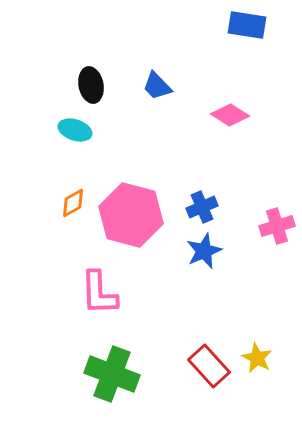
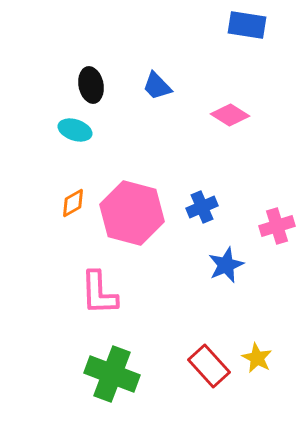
pink hexagon: moved 1 px right, 2 px up
blue star: moved 22 px right, 14 px down
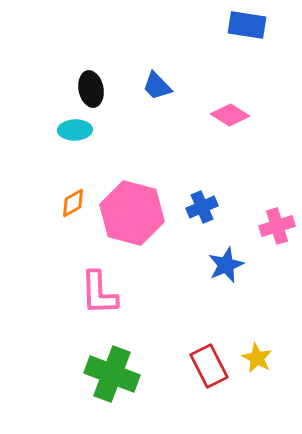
black ellipse: moved 4 px down
cyan ellipse: rotated 20 degrees counterclockwise
red rectangle: rotated 15 degrees clockwise
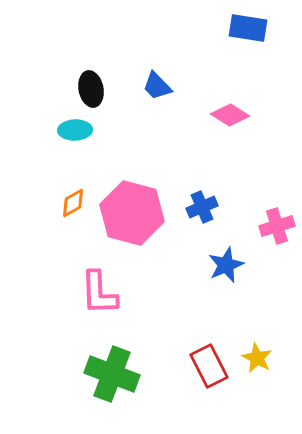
blue rectangle: moved 1 px right, 3 px down
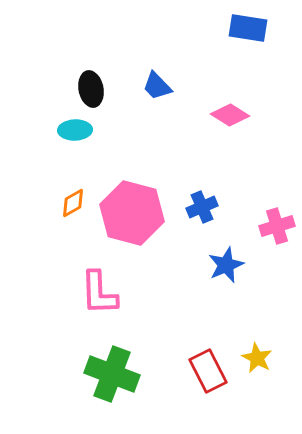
red rectangle: moved 1 px left, 5 px down
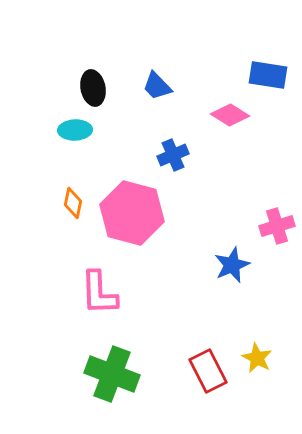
blue rectangle: moved 20 px right, 47 px down
black ellipse: moved 2 px right, 1 px up
orange diamond: rotated 48 degrees counterclockwise
blue cross: moved 29 px left, 52 px up
blue star: moved 6 px right
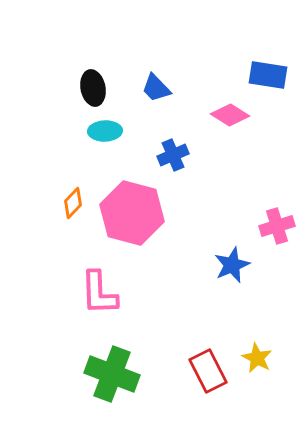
blue trapezoid: moved 1 px left, 2 px down
cyan ellipse: moved 30 px right, 1 px down
orange diamond: rotated 32 degrees clockwise
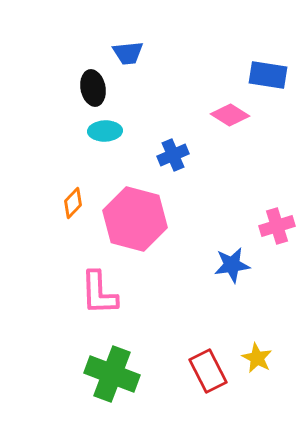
blue trapezoid: moved 28 px left, 35 px up; rotated 52 degrees counterclockwise
pink hexagon: moved 3 px right, 6 px down
blue star: rotated 15 degrees clockwise
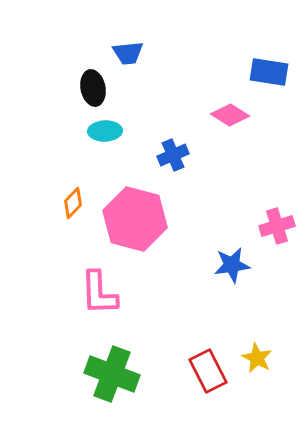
blue rectangle: moved 1 px right, 3 px up
